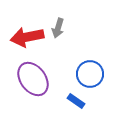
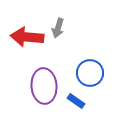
red arrow: rotated 16 degrees clockwise
blue circle: moved 1 px up
purple ellipse: moved 11 px right, 7 px down; rotated 32 degrees clockwise
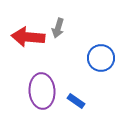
red arrow: moved 1 px right
blue circle: moved 11 px right, 15 px up
purple ellipse: moved 2 px left, 5 px down
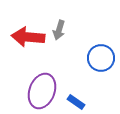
gray arrow: moved 1 px right, 2 px down
purple ellipse: rotated 24 degrees clockwise
blue rectangle: moved 1 px down
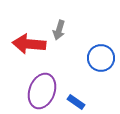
red arrow: moved 1 px right, 7 px down
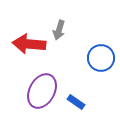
purple ellipse: rotated 8 degrees clockwise
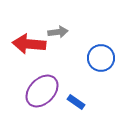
gray arrow: moved 1 px left, 2 px down; rotated 114 degrees counterclockwise
purple ellipse: rotated 16 degrees clockwise
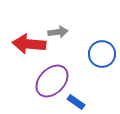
blue circle: moved 1 px right, 4 px up
purple ellipse: moved 10 px right, 10 px up
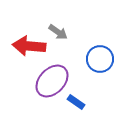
gray arrow: rotated 42 degrees clockwise
red arrow: moved 2 px down
blue circle: moved 2 px left, 5 px down
